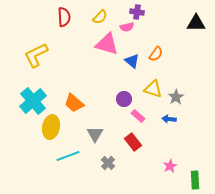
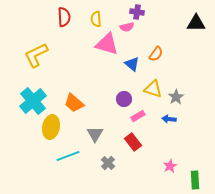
yellow semicircle: moved 4 px left, 2 px down; rotated 133 degrees clockwise
blue triangle: moved 3 px down
pink rectangle: rotated 72 degrees counterclockwise
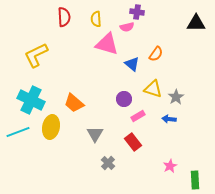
cyan cross: moved 2 px left, 1 px up; rotated 24 degrees counterclockwise
cyan line: moved 50 px left, 24 px up
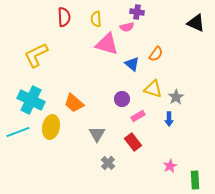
black triangle: rotated 24 degrees clockwise
purple circle: moved 2 px left
blue arrow: rotated 96 degrees counterclockwise
gray triangle: moved 2 px right
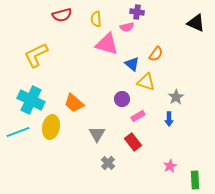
red semicircle: moved 2 px left, 2 px up; rotated 78 degrees clockwise
yellow triangle: moved 7 px left, 7 px up
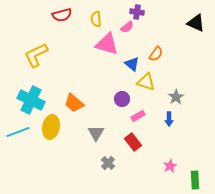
pink semicircle: rotated 24 degrees counterclockwise
gray triangle: moved 1 px left, 1 px up
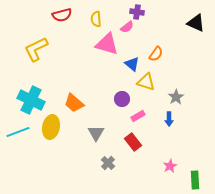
yellow L-shape: moved 6 px up
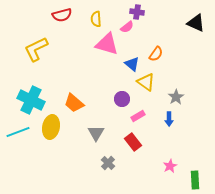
yellow triangle: rotated 18 degrees clockwise
